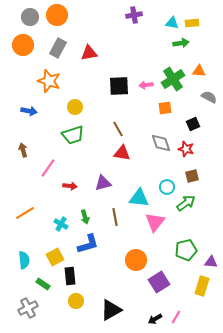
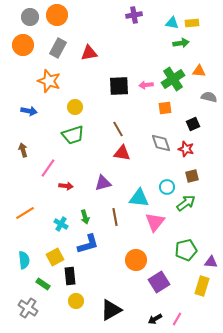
gray semicircle at (209, 97): rotated 14 degrees counterclockwise
red arrow at (70, 186): moved 4 px left
gray cross at (28, 308): rotated 30 degrees counterclockwise
pink line at (176, 317): moved 1 px right, 2 px down
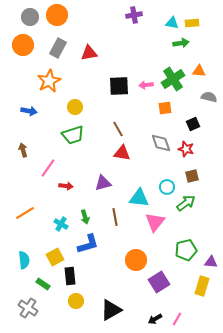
orange star at (49, 81): rotated 25 degrees clockwise
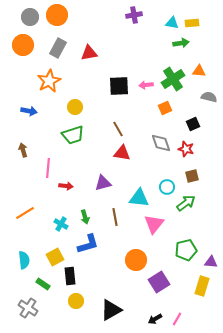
orange square at (165, 108): rotated 16 degrees counterclockwise
pink line at (48, 168): rotated 30 degrees counterclockwise
pink triangle at (155, 222): moved 1 px left, 2 px down
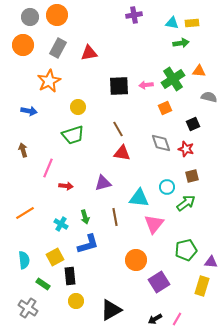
yellow circle at (75, 107): moved 3 px right
pink line at (48, 168): rotated 18 degrees clockwise
